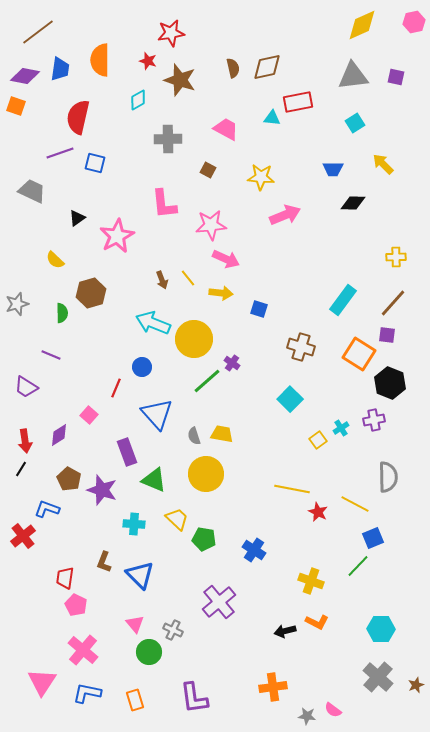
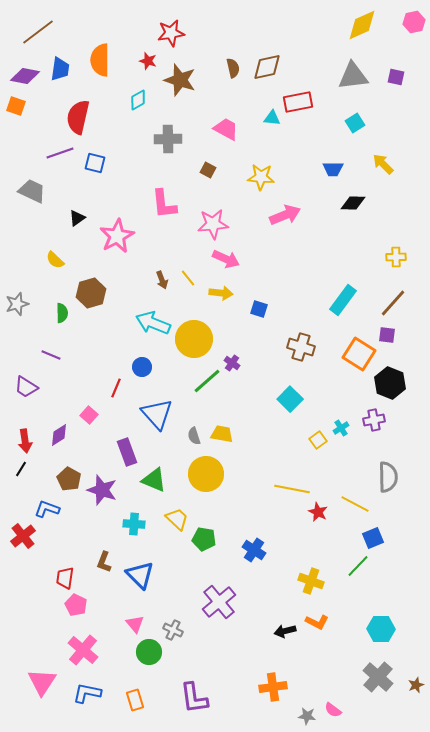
pink star at (211, 225): moved 2 px right, 1 px up
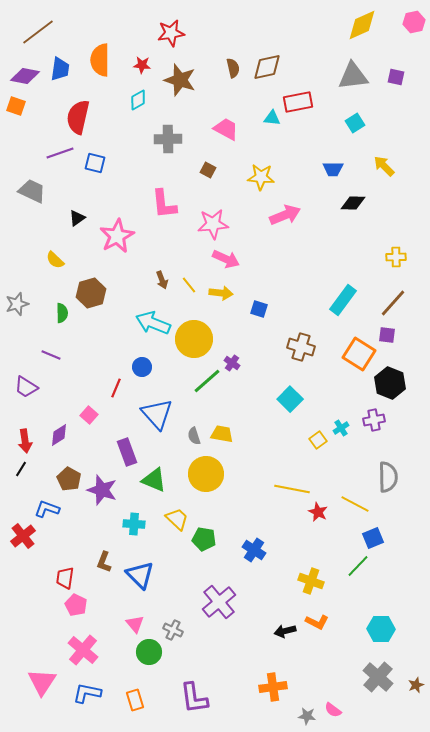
red star at (148, 61): moved 6 px left, 4 px down; rotated 12 degrees counterclockwise
yellow arrow at (383, 164): moved 1 px right, 2 px down
yellow line at (188, 278): moved 1 px right, 7 px down
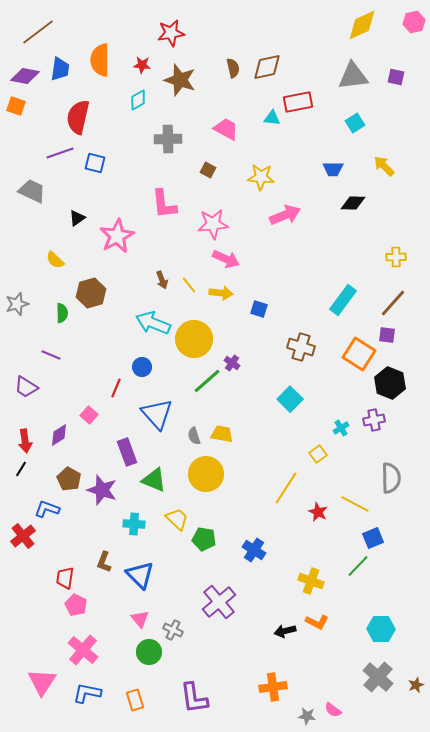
yellow square at (318, 440): moved 14 px down
gray semicircle at (388, 477): moved 3 px right, 1 px down
yellow line at (292, 489): moved 6 px left, 1 px up; rotated 68 degrees counterclockwise
pink triangle at (135, 624): moved 5 px right, 5 px up
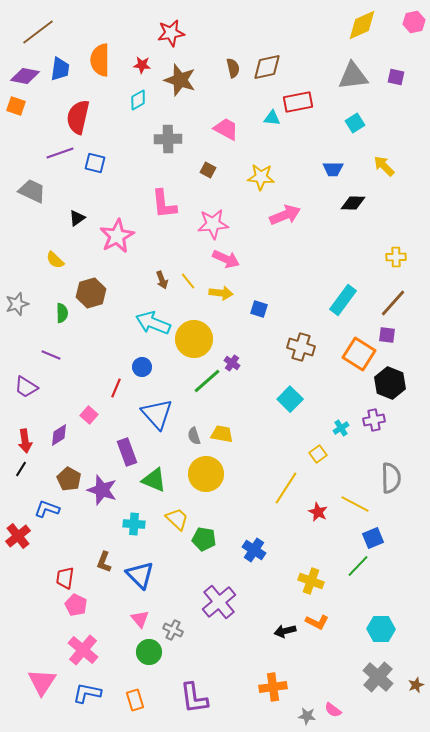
yellow line at (189, 285): moved 1 px left, 4 px up
red cross at (23, 536): moved 5 px left
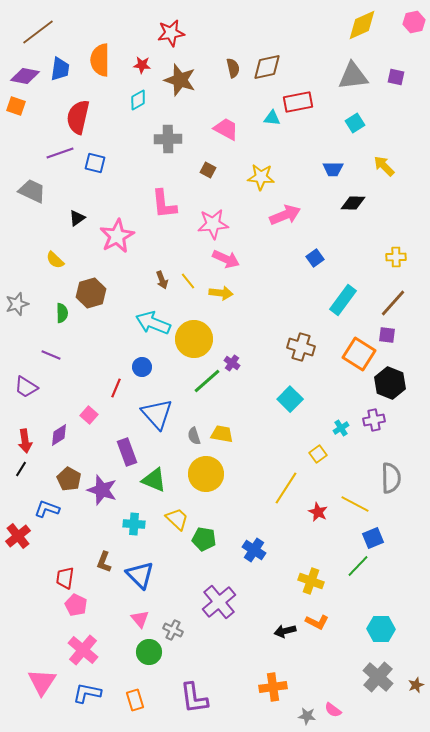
blue square at (259, 309): moved 56 px right, 51 px up; rotated 36 degrees clockwise
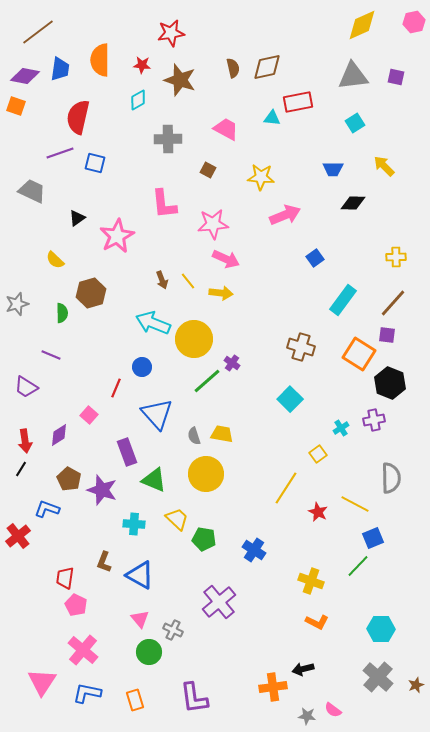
blue triangle at (140, 575): rotated 16 degrees counterclockwise
black arrow at (285, 631): moved 18 px right, 38 px down
